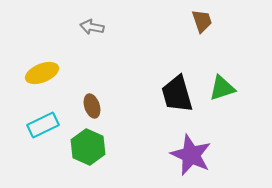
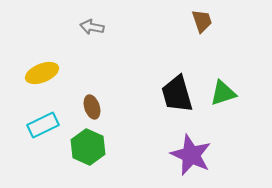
green triangle: moved 1 px right, 5 px down
brown ellipse: moved 1 px down
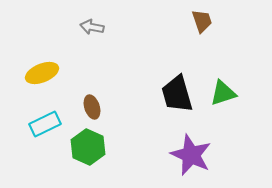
cyan rectangle: moved 2 px right, 1 px up
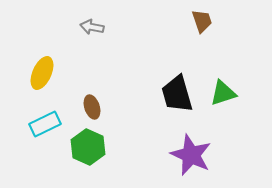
yellow ellipse: rotated 44 degrees counterclockwise
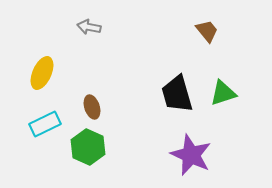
brown trapezoid: moved 5 px right, 10 px down; rotated 20 degrees counterclockwise
gray arrow: moved 3 px left
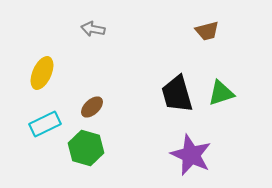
gray arrow: moved 4 px right, 2 px down
brown trapezoid: rotated 115 degrees clockwise
green triangle: moved 2 px left
brown ellipse: rotated 65 degrees clockwise
green hexagon: moved 2 px left, 1 px down; rotated 8 degrees counterclockwise
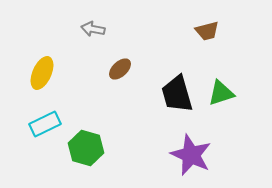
brown ellipse: moved 28 px right, 38 px up
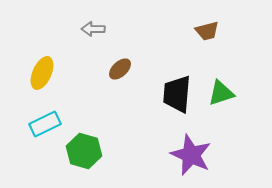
gray arrow: rotated 10 degrees counterclockwise
black trapezoid: rotated 21 degrees clockwise
green hexagon: moved 2 px left, 3 px down
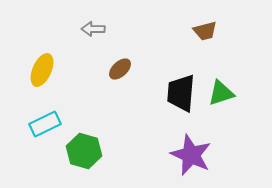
brown trapezoid: moved 2 px left
yellow ellipse: moved 3 px up
black trapezoid: moved 4 px right, 1 px up
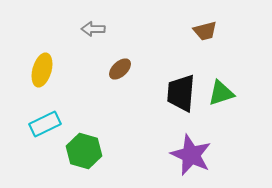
yellow ellipse: rotated 8 degrees counterclockwise
